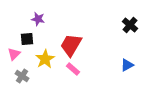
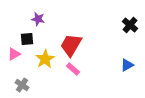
pink triangle: rotated 16 degrees clockwise
gray cross: moved 9 px down
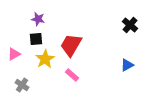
black square: moved 9 px right
pink rectangle: moved 1 px left, 6 px down
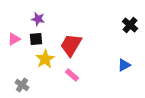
pink triangle: moved 15 px up
blue triangle: moved 3 px left
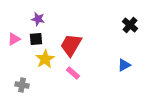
pink rectangle: moved 1 px right, 2 px up
gray cross: rotated 24 degrees counterclockwise
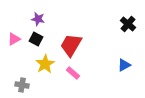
black cross: moved 2 px left, 1 px up
black square: rotated 32 degrees clockwise
yellow star: moved 5 px down
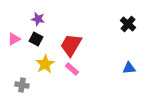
blue triangle: moved 5 px right, 3 px down; rotated 24 degrees clockwise
pink rectangle: moved 1 px left, 4 px up
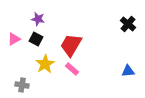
blue triangle: moved 1 px left, 3 px down
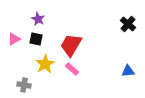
purple star: rotated 16 degrees clockwise
black square: rotated 16 degrees counterclockwise
gray cross: moved 2 px right
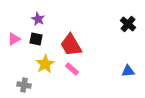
red trapezoid: rotated 60 degrees counterclockwise
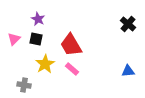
pink triangle: rotated 16 degrees counterclockwise
